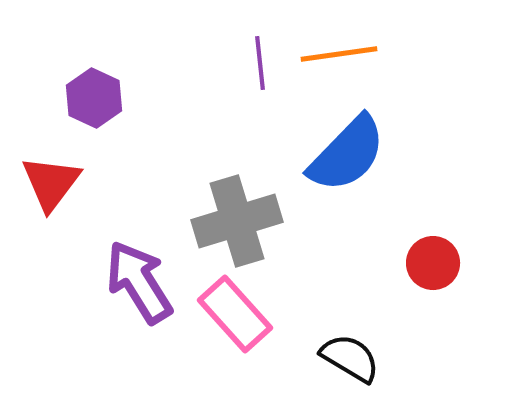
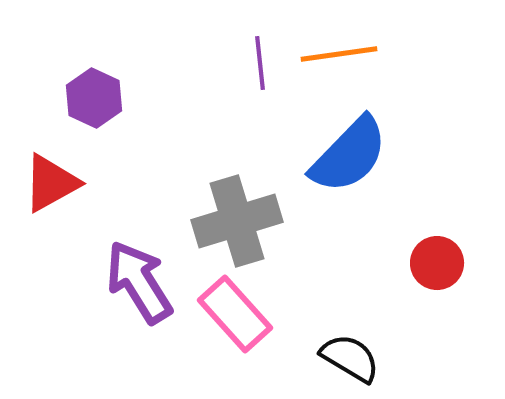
blue semicircle: moved 2 px right, 1 px down
red triangle: rotated 24 degrees clockwise
red circle: moved 4 px right
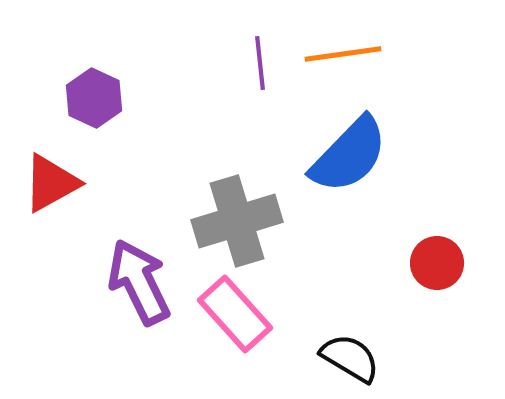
orange line: moved 4 px right
purple arrow: rotated 6 degrees clockwise
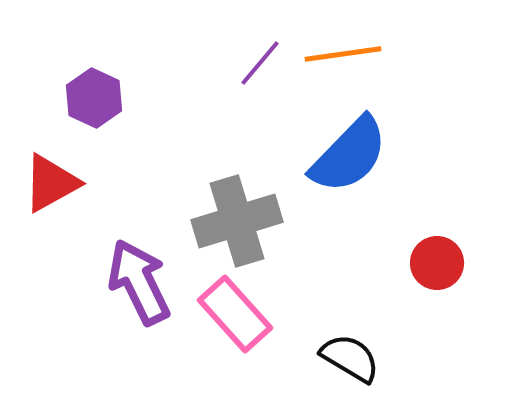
purple line: rotated 46 degrees clockwise
